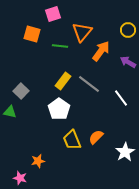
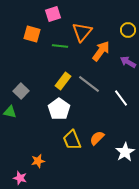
orange semicircle: moved 1 px right, 1 px down
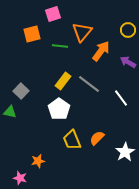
orange square: rotated 30 degrees counterclockwise
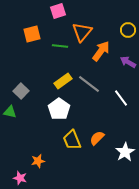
pink square: moved 5 px right, 3 px up
yellow rectangle: rotated 18 degrees clockwise
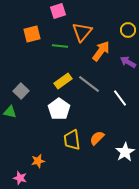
white line: moved 1 px left
yellow trapezoid: rotated 15 degrees clockwise
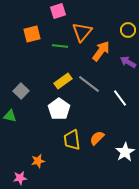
green triangle: moved 4 px down
pink star: rotated 24 degrees counterclockwise
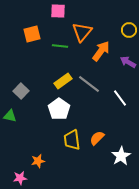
pink square: rotated 21 degrees clockwise
yellow circle: moved 1 px right
white star: moved 4 px left, 4 px down
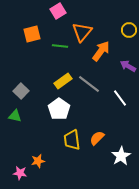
pink square: rotated 35 degrees counterclockwise
purple arrow: moved 4 px down
green triangle: moved 5 px right
pink star: moved 5 px up; rotated 16 degrees clockwise
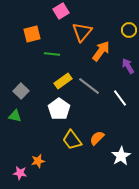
pink square: moved 3 px right
green line: moved 8 px left, 8 px down
purple arrow: rotated 28 degrees clockwise
gray line: moved 2 px down
yellow trapezoid: rotated 30 degrees counterclockwise
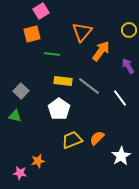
pink square: moved 20 px left
yellow rectangle: rotated 42 degrees clockwise
yellow trapezoid: rotated 105 degrees clockwise
